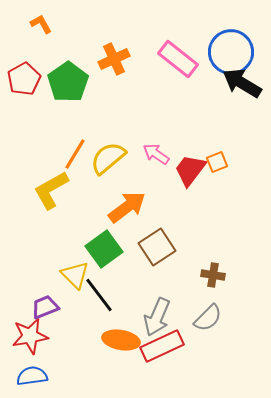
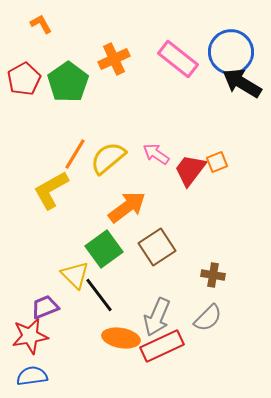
orange ellipse: moved 2 px up
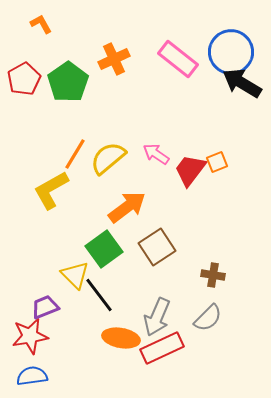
red rectangle: moved 2 px down
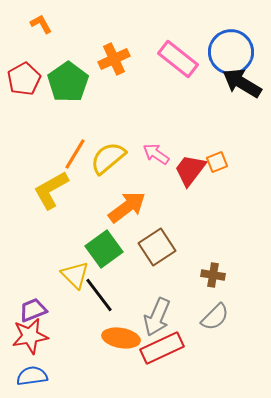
purple trapezoid: moved 12 px left, 3 px down
gray semicircle: moved 7 px right, 1 px up
